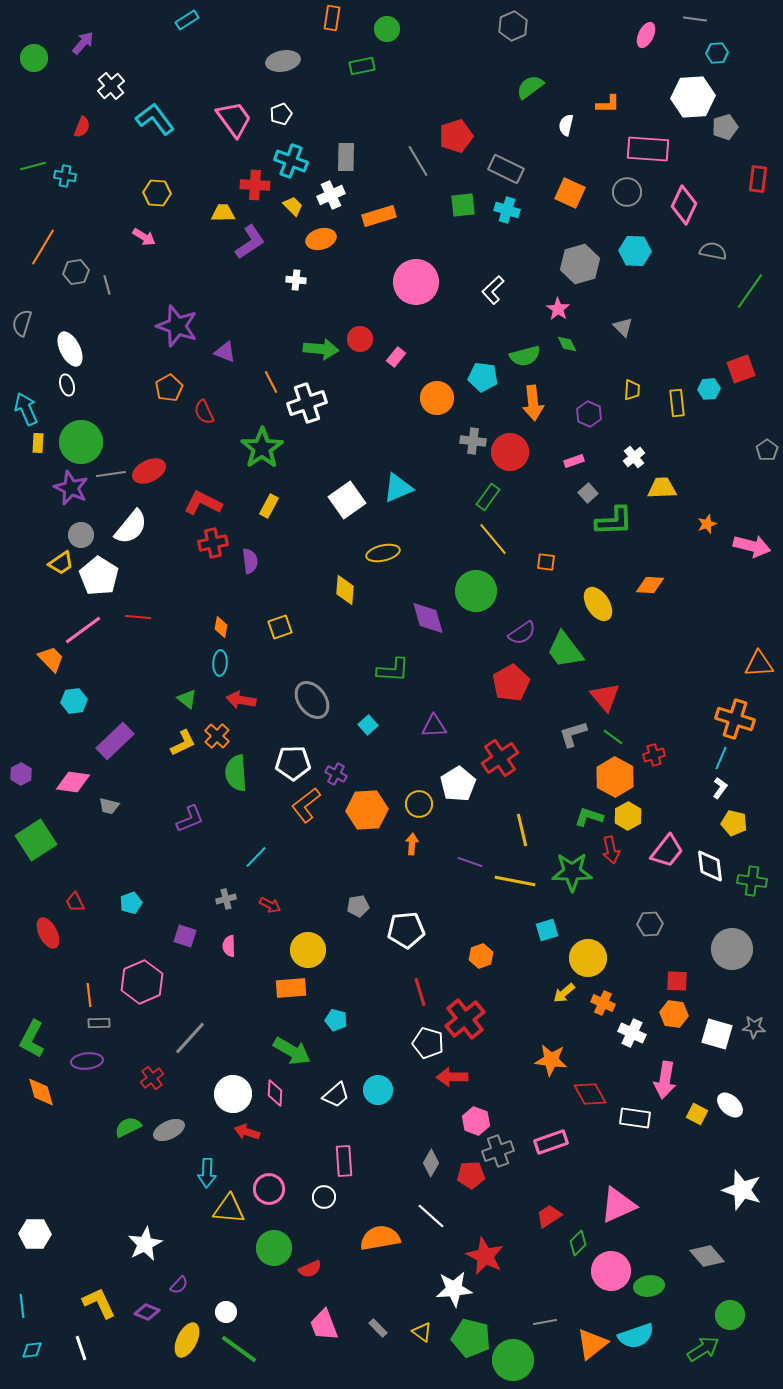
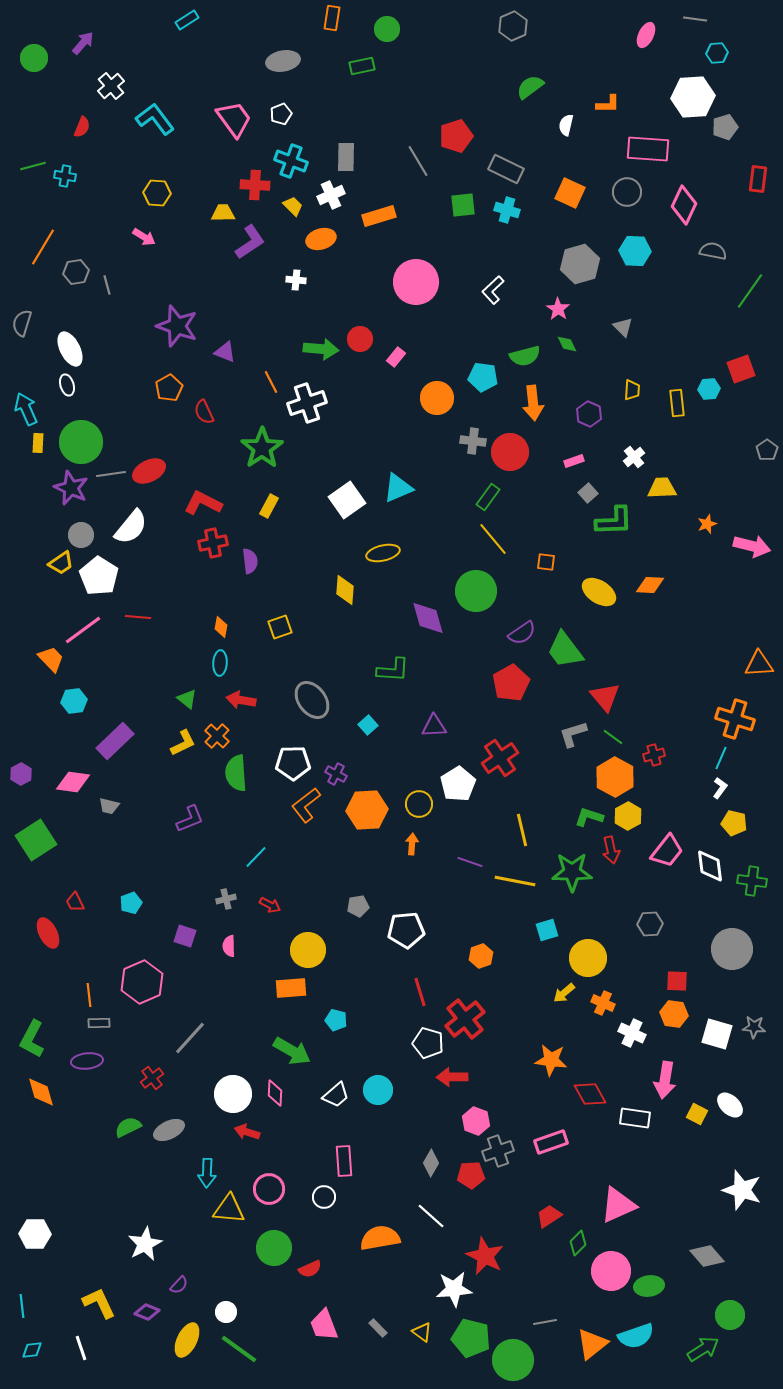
yellow ellipse at (598, 604): moved 1 px right, 12 px up; rotated 24 degrees counterclockwise
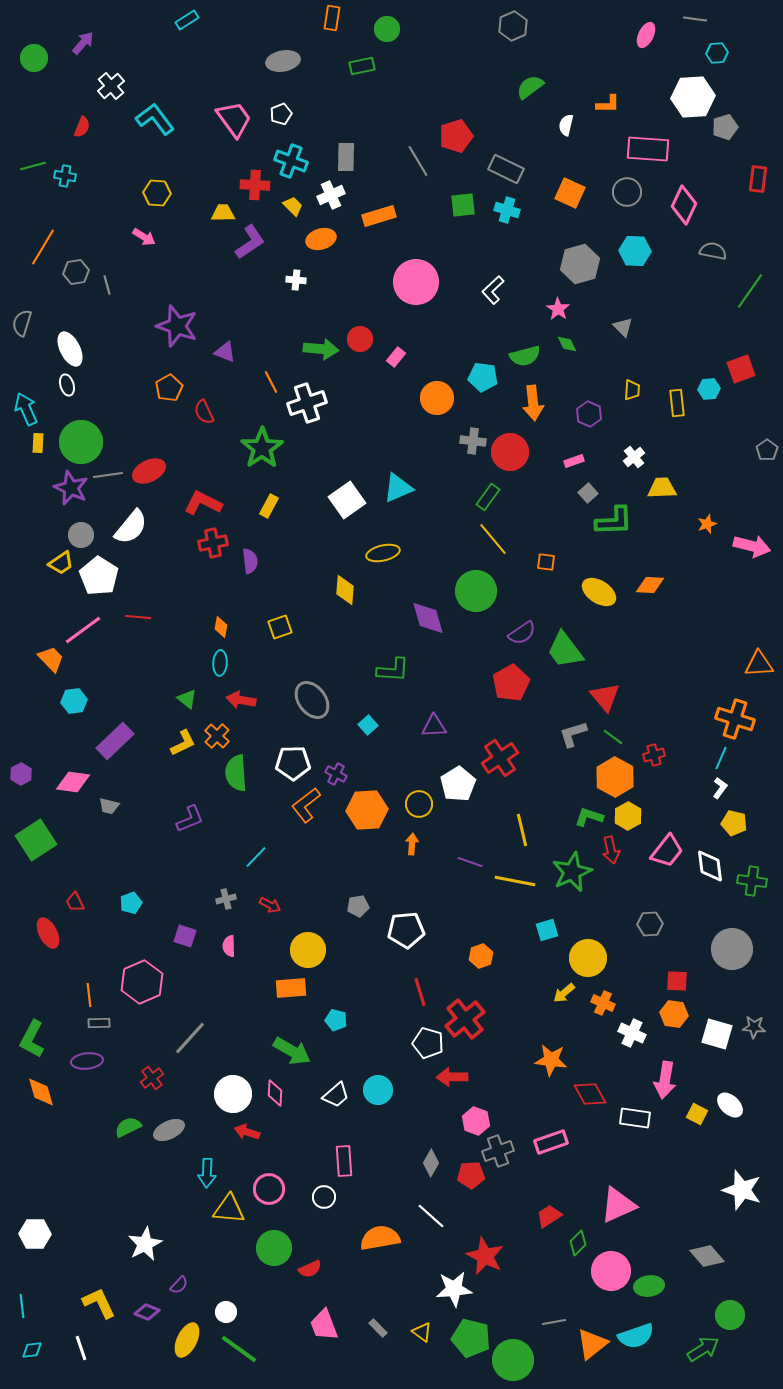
gray line at (111, 474): moved 3 px left, 1 px down
green star at (572, 872): rotated 24 degrees counterclockwise
gray line at (545, 1322): moved 9 px right
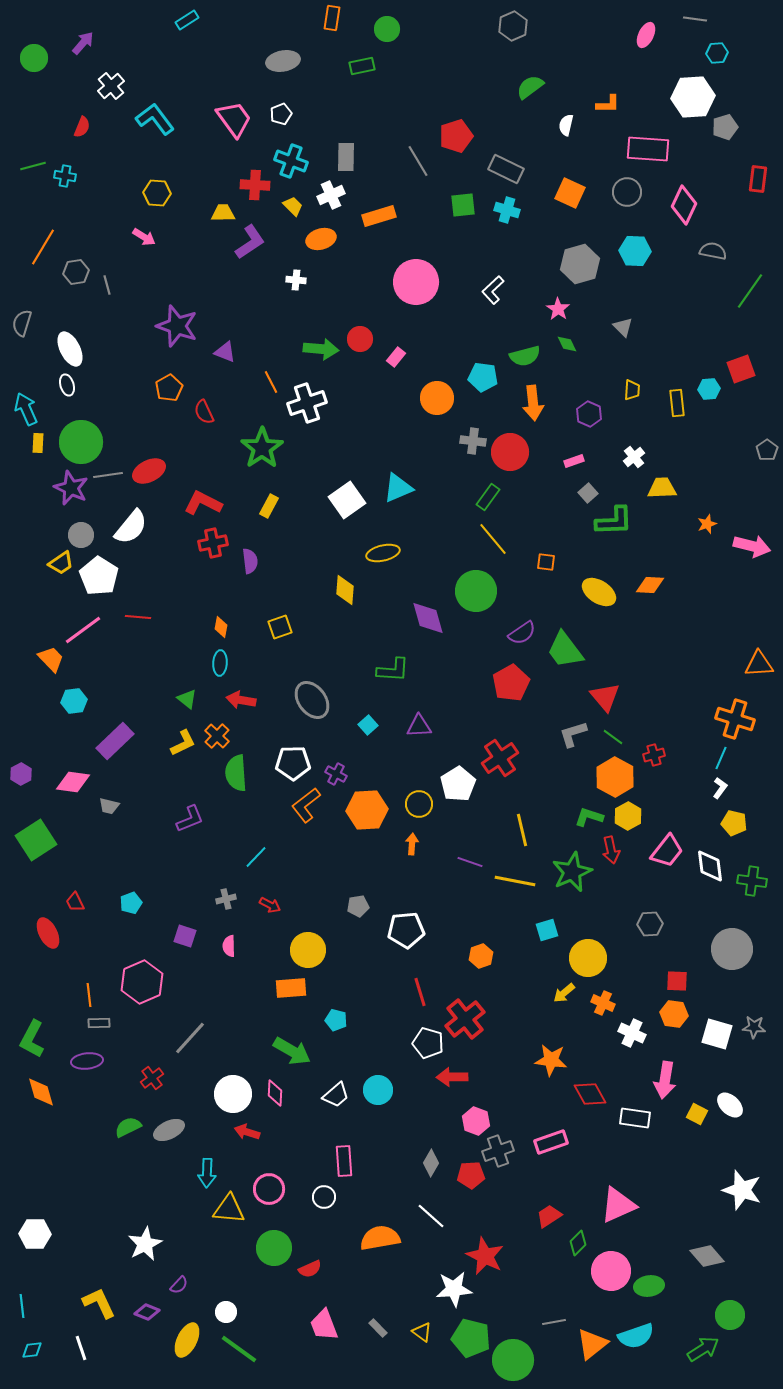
purple triangle at (434, 726): moved 15 px left
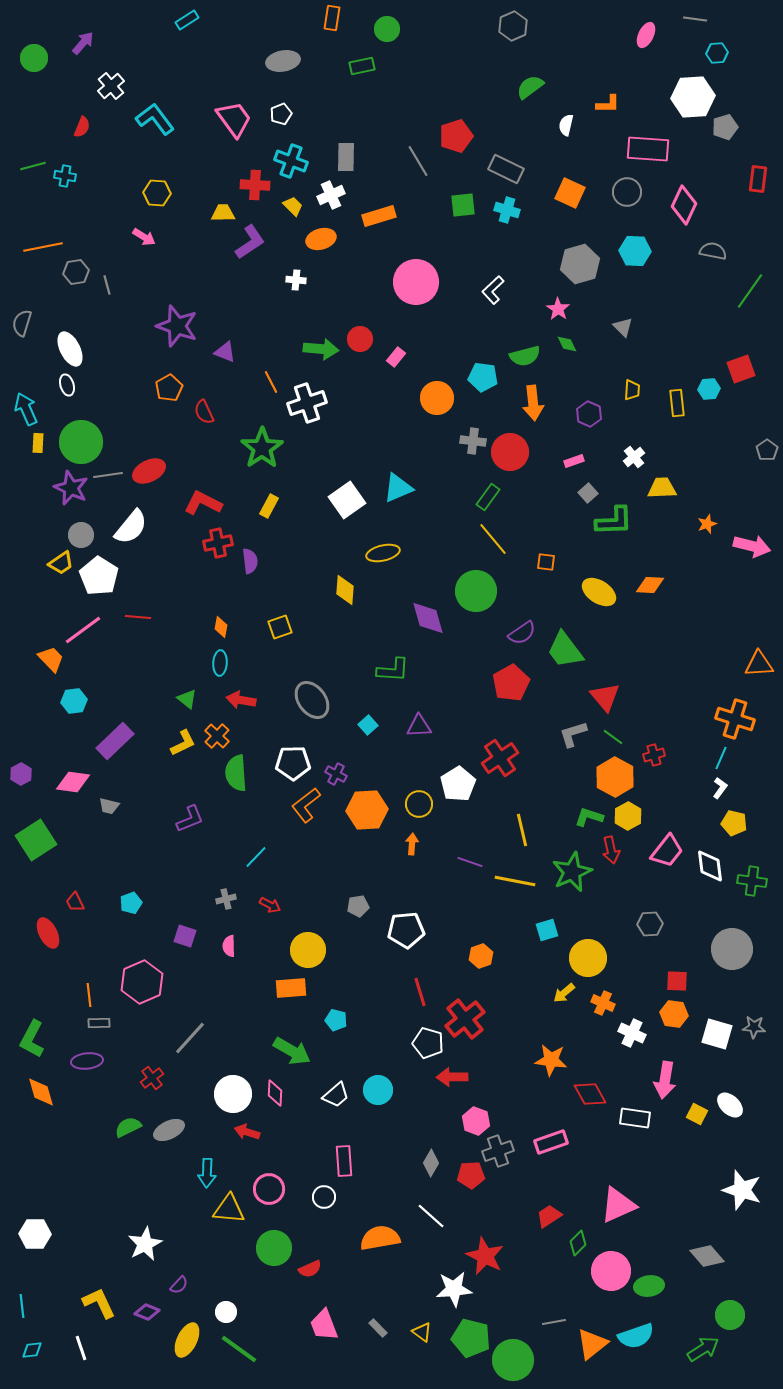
orange line at (43, 247): rotated 48 degrees clockwise
red cross at (213, 543): moved 5 px right
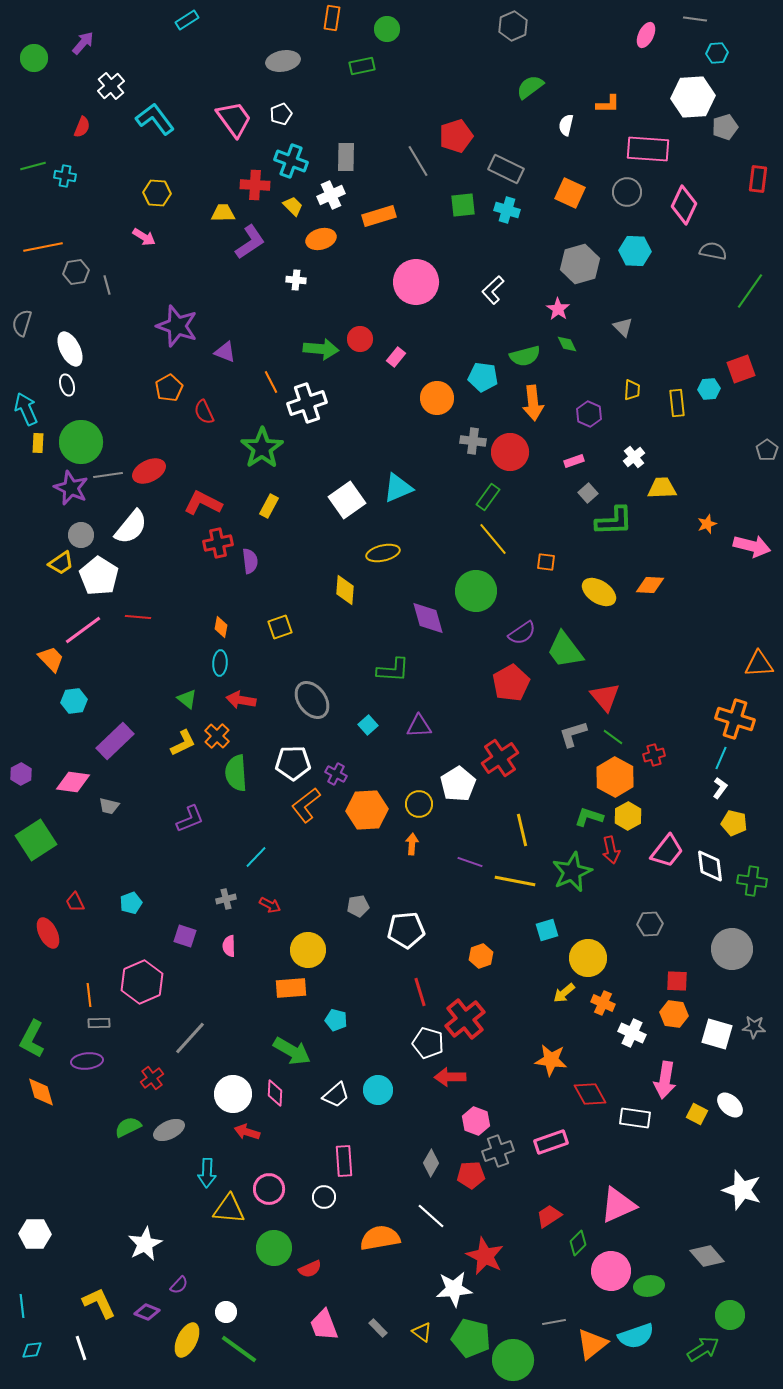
red arrow at (452, 1077): moved 2 px left
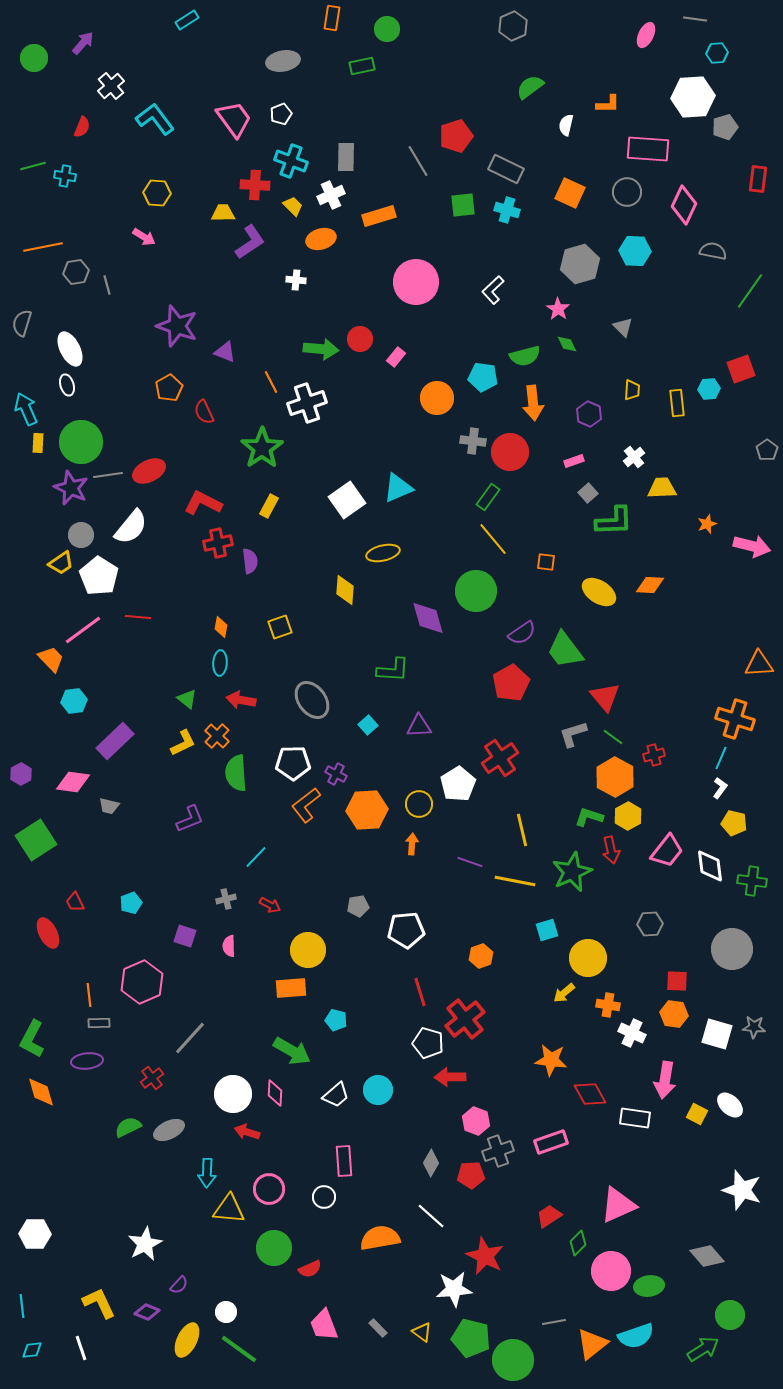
orange cross at (603, 1003): moved 5 px right, 2 px down; rotated 15 degrees counterclockwise
